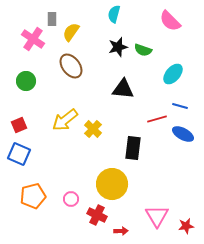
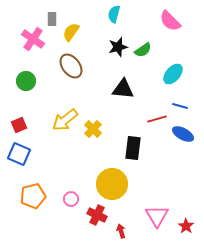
green semicircle: rotated 54 degrees counterclockwise
red star: rotated 28 degrees counterclockwise
red arrow: rotated 104 degrees counterclockwise
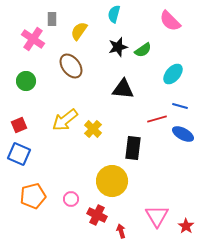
yellow semicircle: moved 8 px right, 1 px up
yellow circle: moved 3 px up
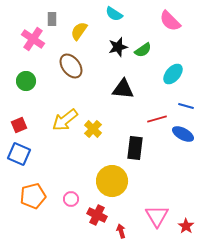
cyan semicircle: rotated 72 degrees counterclockwise
blue line: moved 6 px right
black rectangle: moved 2 px right
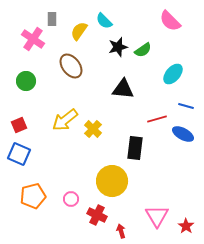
cyan semicircle: moved 10 px left, 7 px down; rotated 12 degrees clockwise
